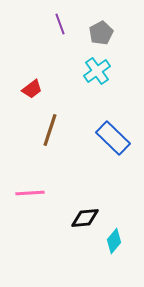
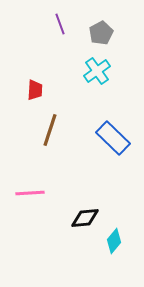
red trapezoid: moved 3 px right, 1 px down; rotated 50 degrees counterclockwise
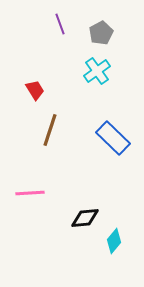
red trapezoid: rotated 35 degrees counterclockwise
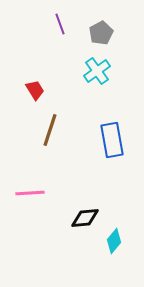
blue rectangle: moved 1 px left, 2 px down; rotated 36 degrees clockwise
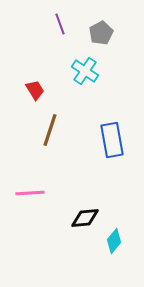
cyan cross: moved 12 px left; rotated 20 degrees counterclockwise
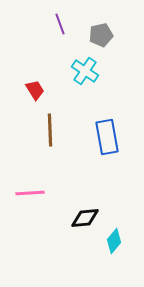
gray pentagon: moved 2 px down; rotated 15 degrees clockwise
brown line: rotated 20 degrees counterclockwise
blue rectangle: moved 5 px left, 3 px up
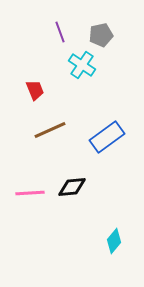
purple line: moved 8 px down
cyan cross: moved 3 px left, 6 px up
red trapezoid: rotated 10 degrees clockwise
brown line: rotated 68 degrees clockwise
blue rectangle: rotated 64 degrees clockwise
black diamond: moved 13 px left, 31 px up
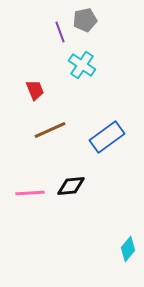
gray pentagon: moved 16 px left, 15 px up
black diamond: moved 1 px left, 1 px up
cyan diamond: moved 14 px right, 8 px down
